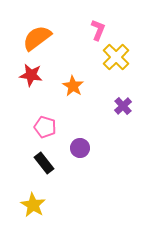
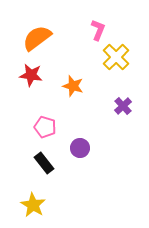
orange star: rotated 15 degrees counterclockwise
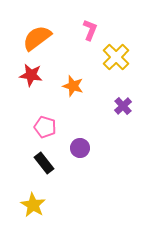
pink L-shape: moved 8 px left
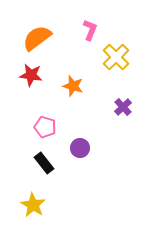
purple cross: moved 1 px down
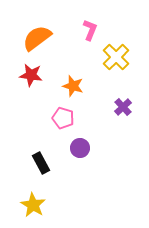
pink pentagon: moved 18 px right, 9 px up
black rectangle: moved 3 px left; rotated 10 degrees clockwise
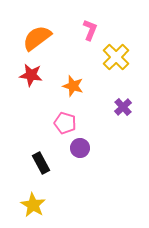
pink pentagon: moved 2 px right, 5 px down
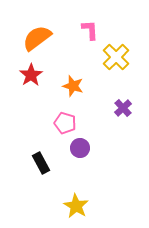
pink L-shape: rotated 25 degrees counterclockwise
red star: rotated 30 degrees clockwise
purple cross: moved 1 px down
yellow star: moved 43 px right, 1 px down
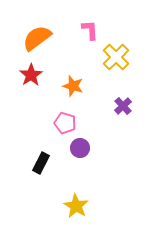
purple cross: moved 2 px up
black rectangle: rotated 55 degrees clockwise
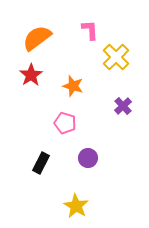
purple circle: moved 8 px right, 10 px down
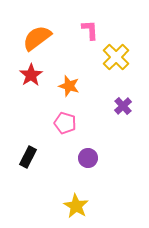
orange star: moved 4 px left
black rectangle: moved 13 px left, 6 px up
